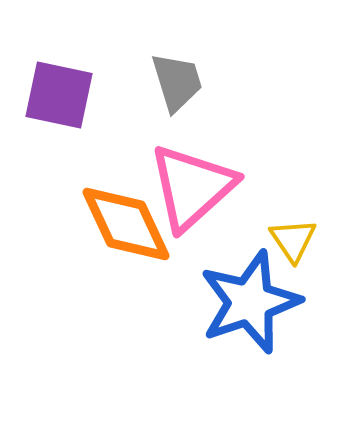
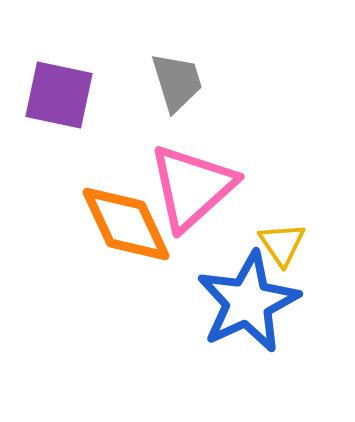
yellow triangle: moved 11 px left, 4 px down
blue star: moved 2 px left; rotated 6 degrees counterclockwise
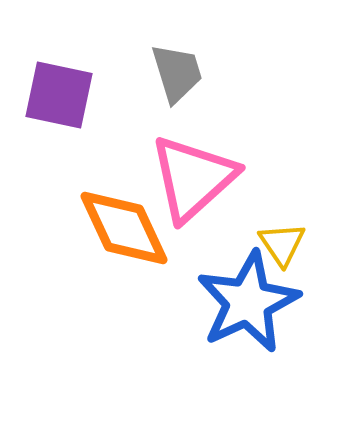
gray trapezoid: moved 9 px up
pink triangle: moved 1 px right, 9 px up
orange diamond: moved 2 px left, 4 px down
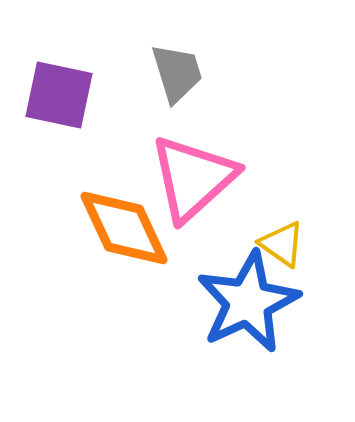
yellow triangle: rotated 21 degrees counterclockwise
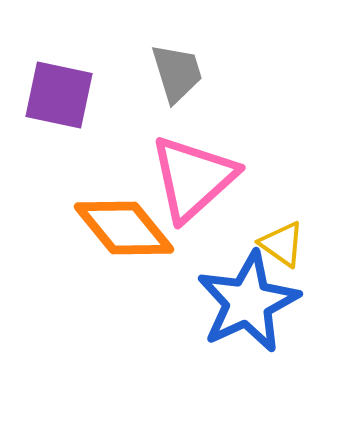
orange diamond: rotated 14 degrees counterclockwise
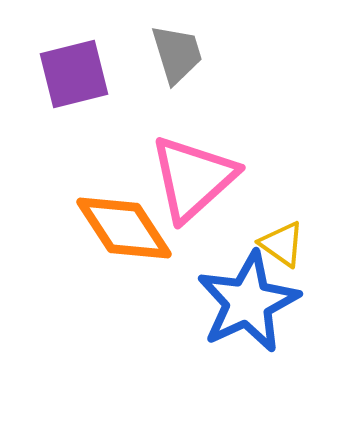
gray trapezoid: moved 19 px up
purple square: moved 15 px right, 21 px up; rotated 26 degrees counterclockwise
orange diamond: rotated 6 degrees clockwise
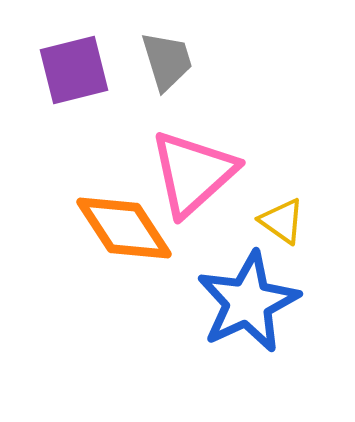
gray trapezoid: moved 10 px left, 7 px down
purple square: moved 4 px up
pink triangle: moved 5 px up
yellow triangle: moved 23 px up
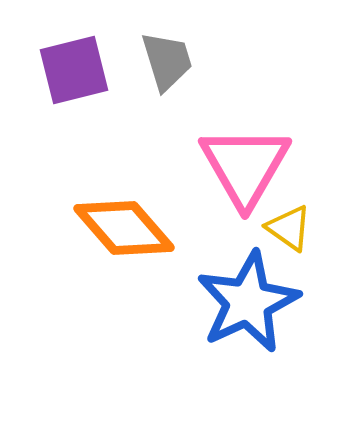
pink triangle: moved 52 px right, 7 px up; rotated 18 degrees counterclockwise
yellow triangle: moved 7 px right, 7 px down
orange diamond: rotated 8 degrees counterclockwise
